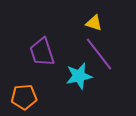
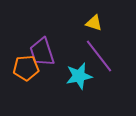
purple line: moved 2 px down
orange pentagon: moved 2 px right, 29 px up
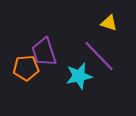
yellow triangle: moved 15 px right
purple trapezoid: moved 2 px right
purple line: rotated 6 degrees counterclockwise
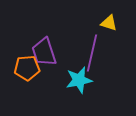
purple line: moved 7 px left, 3 px up; rotated 57 degrees clockwise
orange pentagon: moved 1 px right
cyan star: moved 4 px down
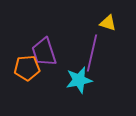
yellow triangle: moved 1 px left
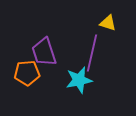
orange pentagon: moved 5 px down
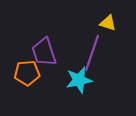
purple line: rotated 6 degrees clockwise
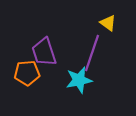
yellow triangle: rotated 18 degrees clockwise
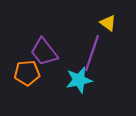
purple trapezoid: rotated 20 degrees counterclockwise
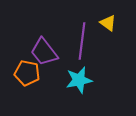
purple line: moved 10 px left, 12 px up; rotated 12 degrees counterclockwise
orange pentagon: rotated 15 degrees clockwise
